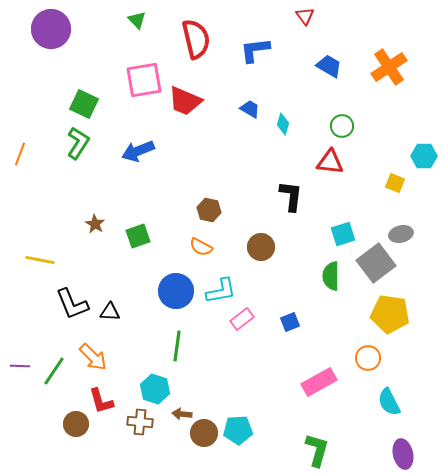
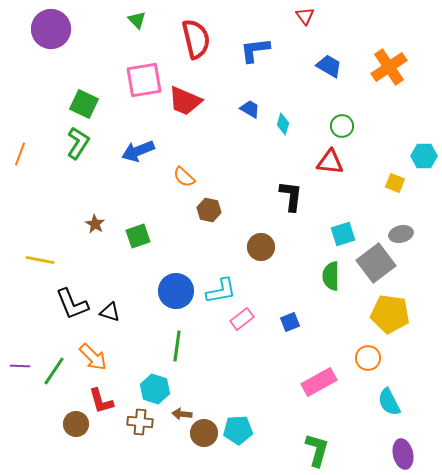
orange semicircle at (201, 247): moved 17 px left, 70 px up; rotated 15 degrees clockwise
black triangle at (110, 312): rotated 15 degrees clockwise
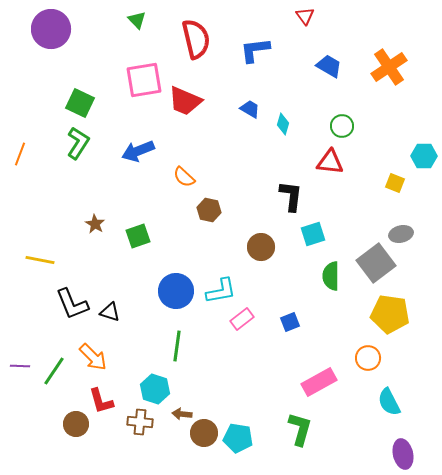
green square at (84, 104): moved 4 px left, 1 px up
cyan square at (343, 234): moved 30 px left
cyan pentagon at (238, 430): moved 8 px down; rotated 12 degrees clockwise
green L-shape at (317, 450): moved 17 px left, 21 px up
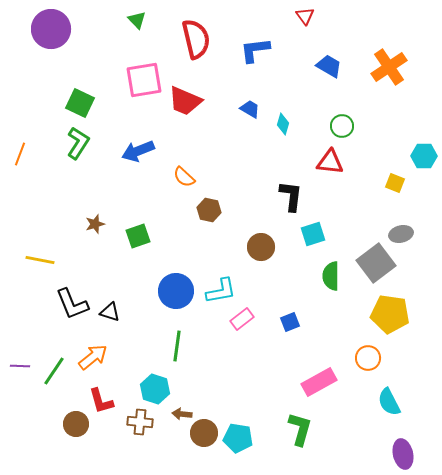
brown star at (95, 224): rotated 24 degrees clockwise
orange arrow at (93, 357): rotated 84 degrees counterclockwise
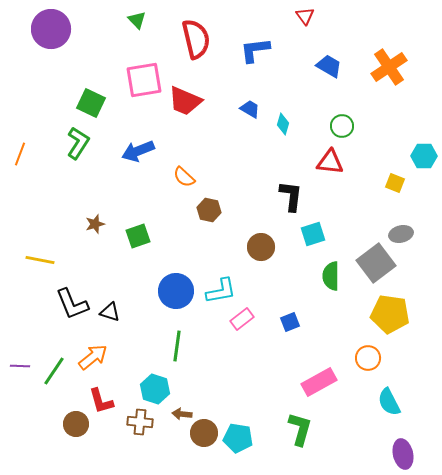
green square at (80, 103): moved 11 px right
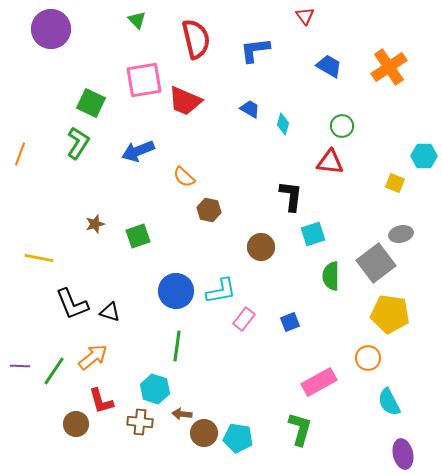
yellow line at (40, 260): moved 1 px left, 2 px up
pink rectangle at (242, 319): moved 2 px right; rotated 15 degrees counterclockwise
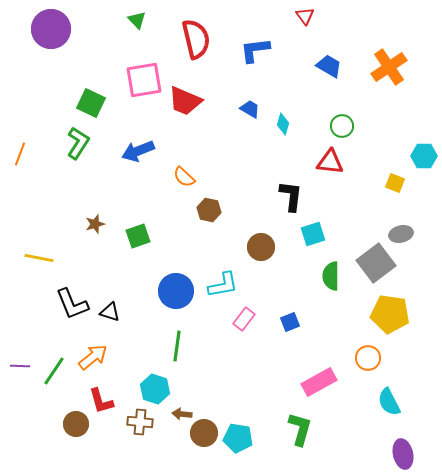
cyan L-shape at (221, 291): moved 2 px right, 6 px up
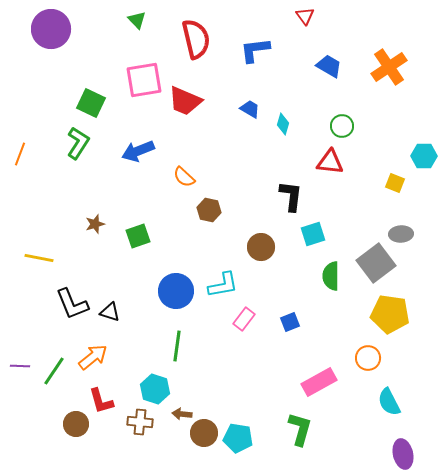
gray ellipse at (401, 234): rotated 10 degrees clockwise
